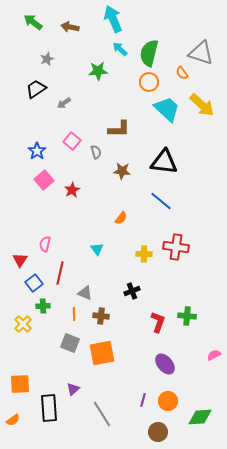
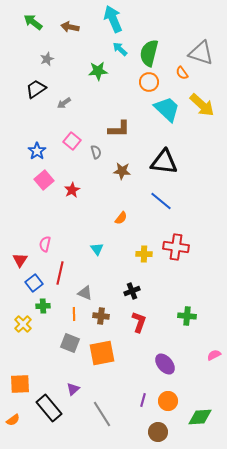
red L-shape at (158, 322): moved 19 px left
black rectangle at (49, 408): rotated 36 degrees counterclockwise
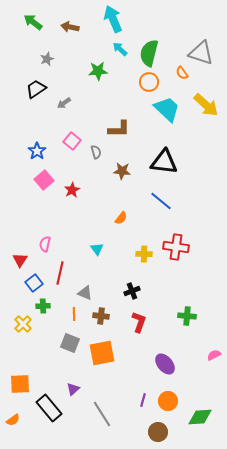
yellow arrow at (202, 105): moved 4 px right
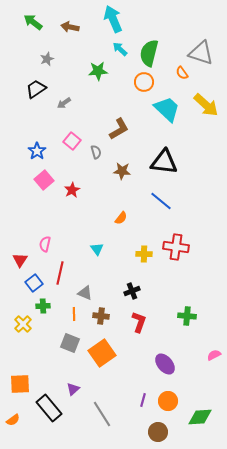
orange circle at (149, 82): moved 5 px left
brown L-shape at (119, 129): rotated 30 degrees counterclockwise
orange square at (102, 353): rotated 24 degrees counterclockwise
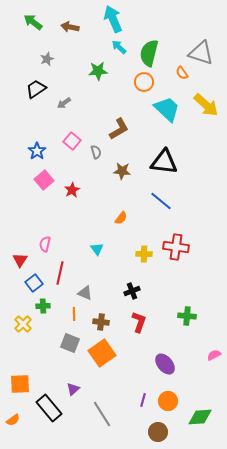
cyan arrow at (120, 49): moved 1 px left, 2 px up
brown cross at (101, 316): moved 6 px down
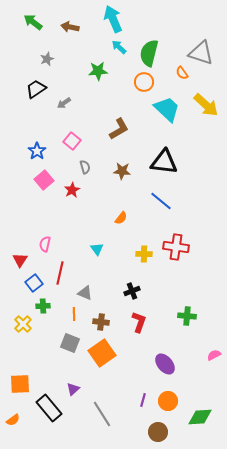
gray semicircle at (96, 152): moved 11 px left, 15 px down
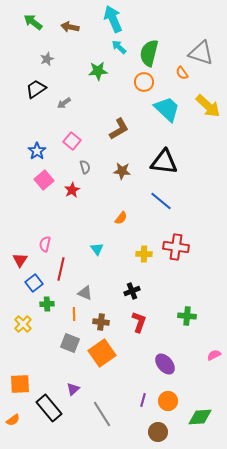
yellow arrow at (206, 105): moved 2 px right, 1 px down
red line at (60, 273): moved 1 px right, 4 px up
green cross at (43, 306): moved 4 px right, 2 px up
